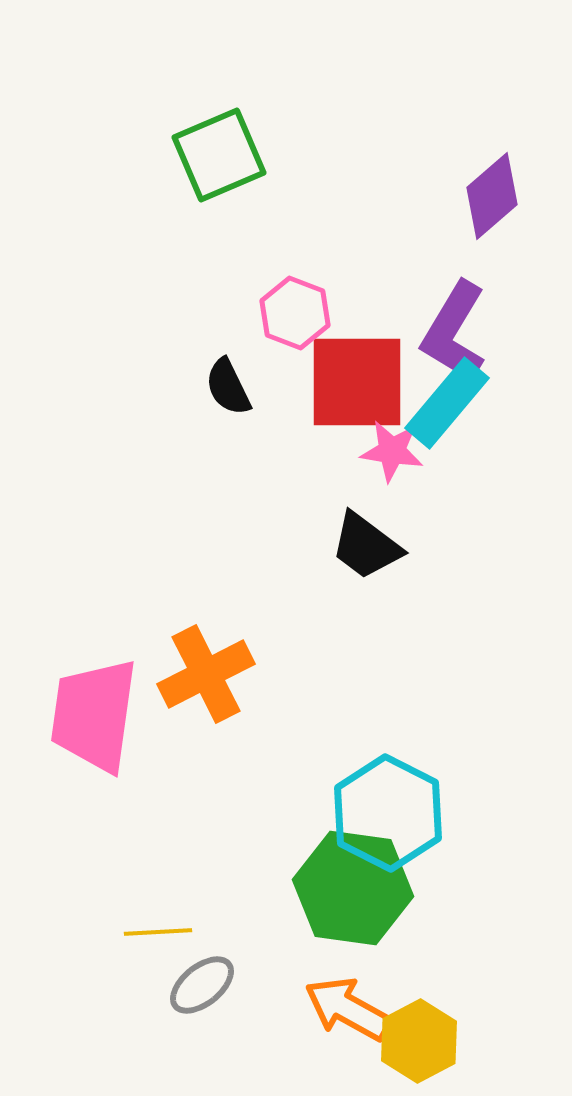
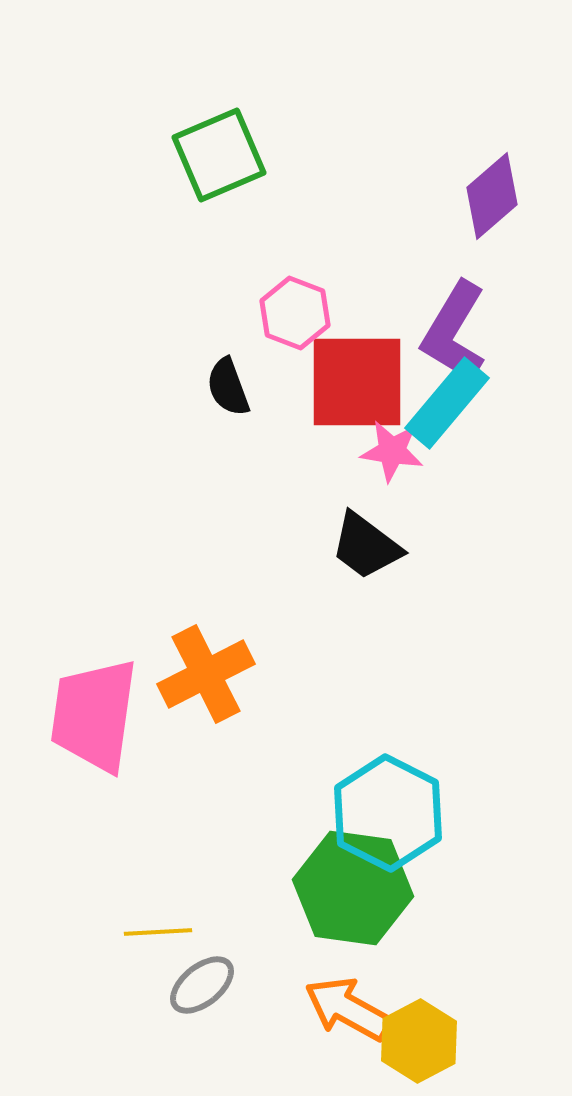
black semicircle: rotated 6 degrees clockwise
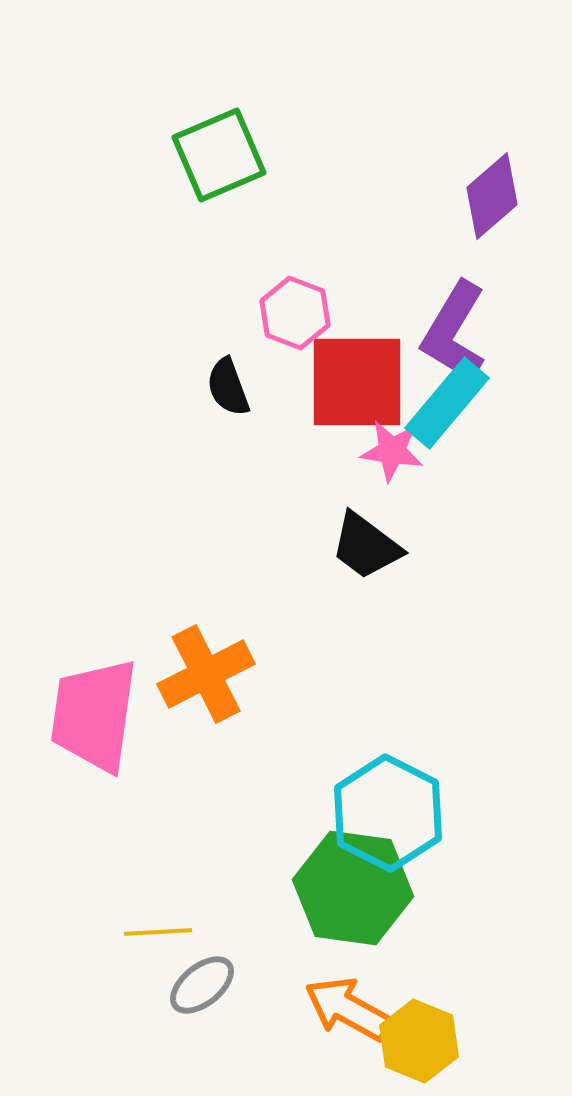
yellow hexagon: rotated 10 degrees counterclockwise
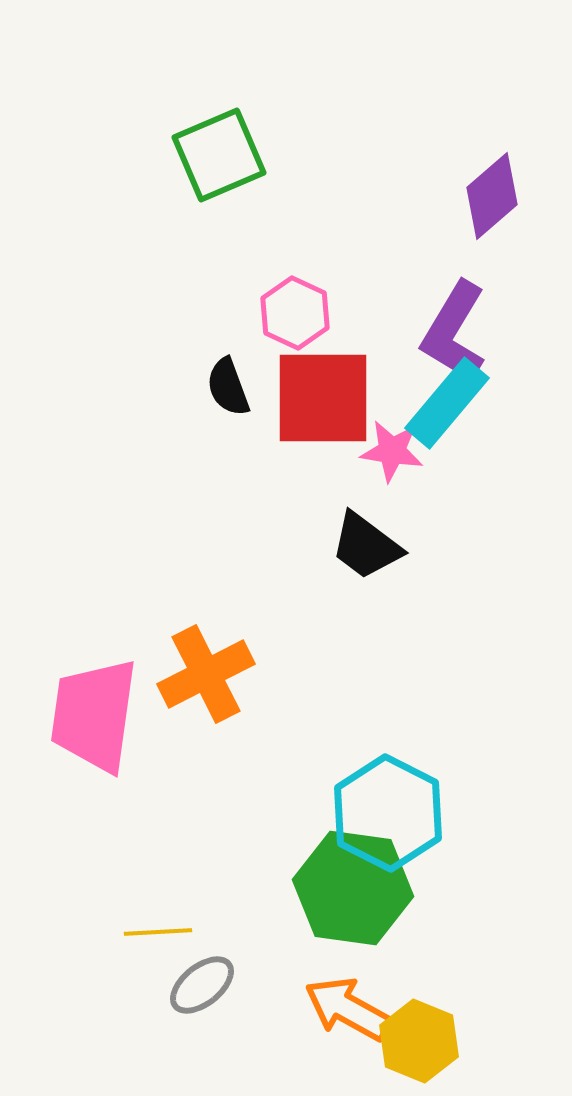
pink hexagon: rotated 4 degrees clockwise
red square: moved 34 px left, 16 px down
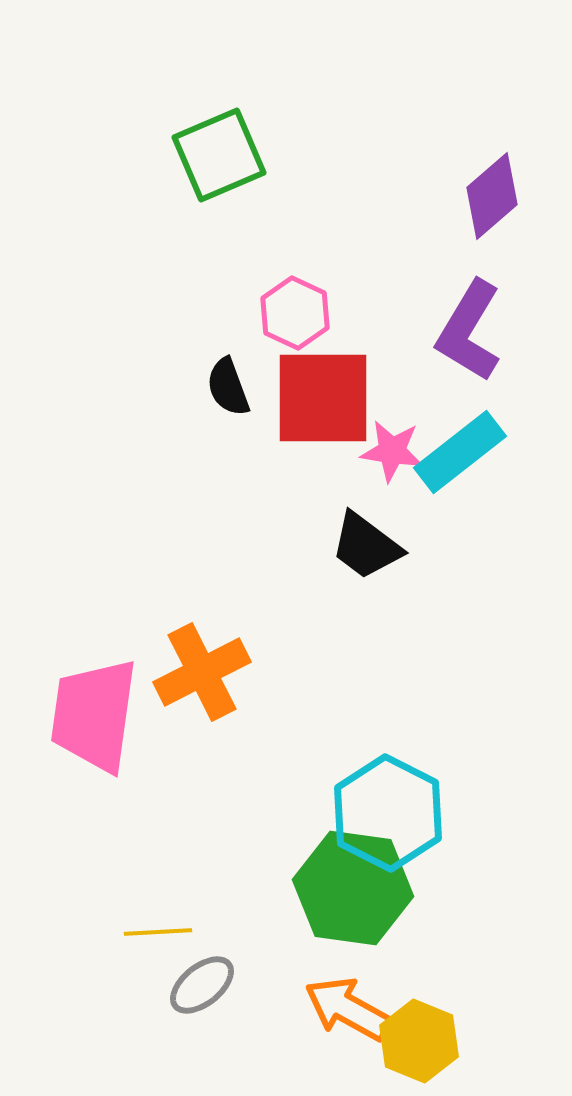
purple L-shape: moved 15 px right, 1 px up
cyan rectangle: moved 13 px right, 49 px down; rotated 12 degrees clockwise
orange cross: moved 4 px left, 2 px up
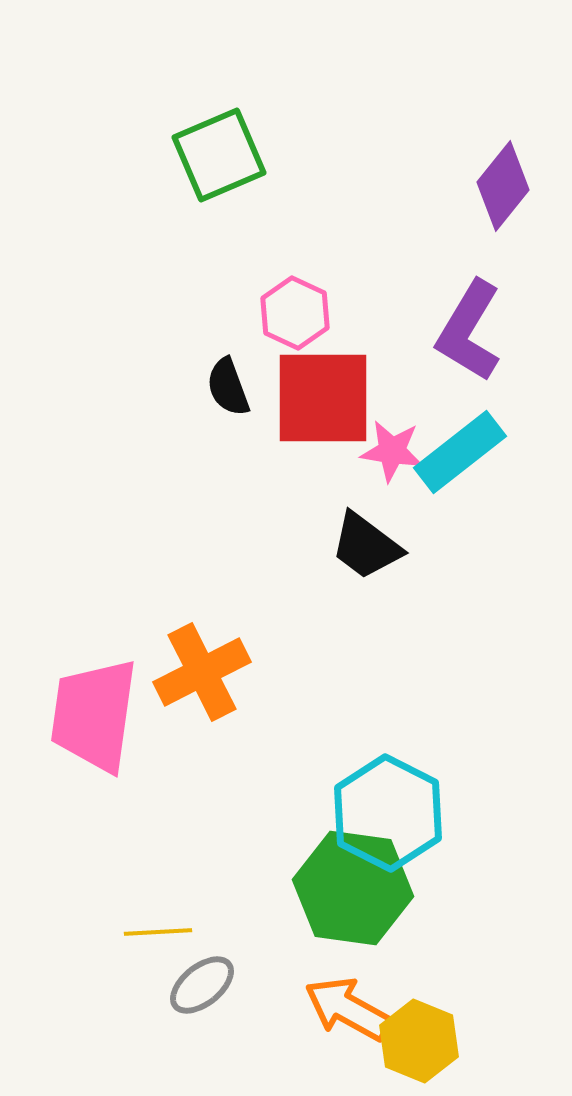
purple diamond: moved 11 px right, 10 px up; rotated 10 degrees counterclockwise
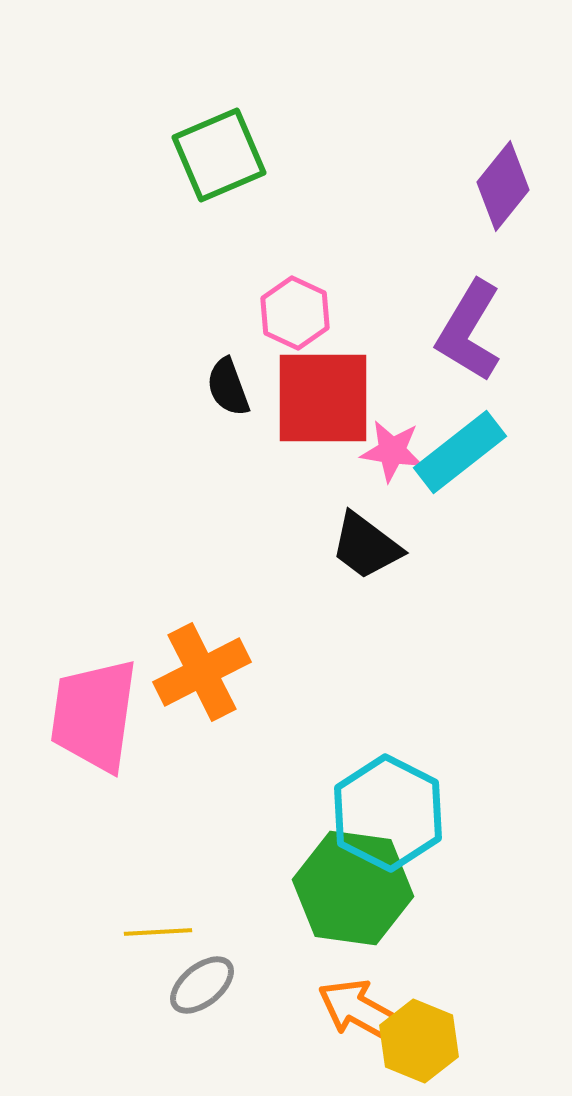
orange arrow: moved 13 px right, 2 px down
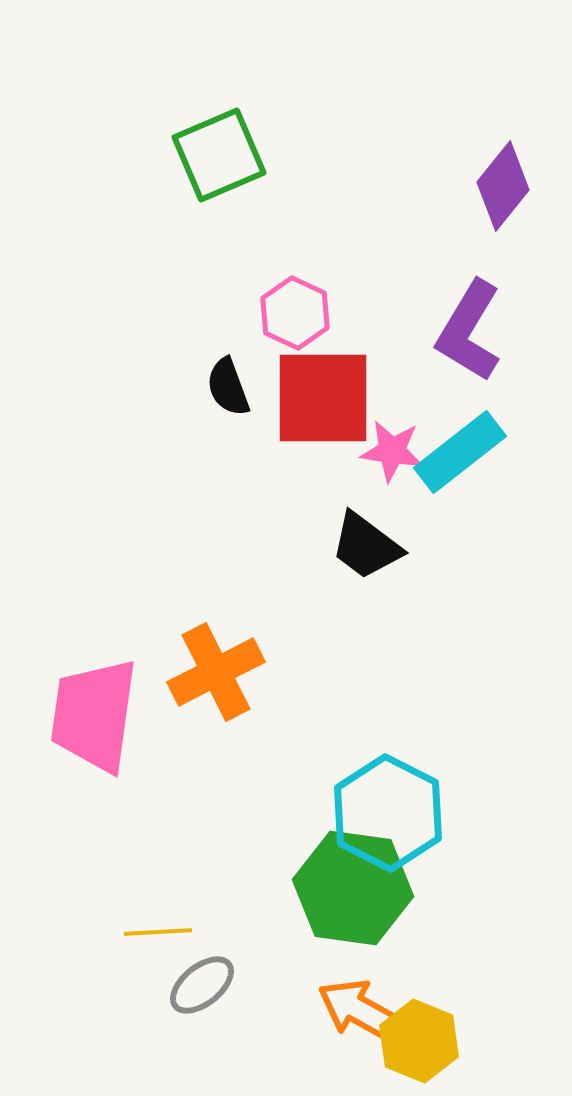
orange cross: moved 14 px right
